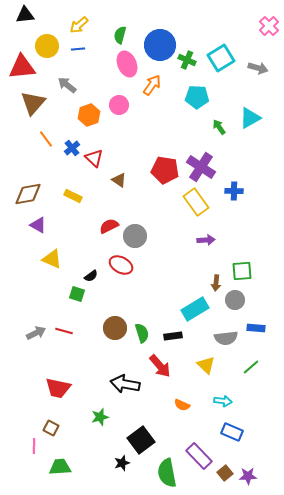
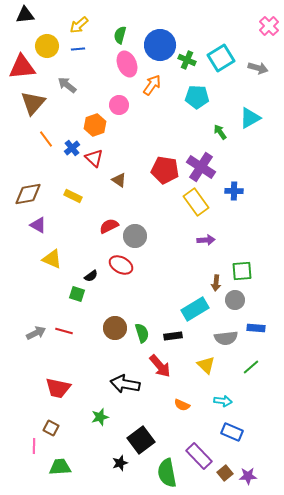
orange hexagon at (89, 115): moved 6 px right, 10 px down
green arrow at (219, 127): moved 1 px right, 5 px down
black star at (122, 463): moved 2 px left
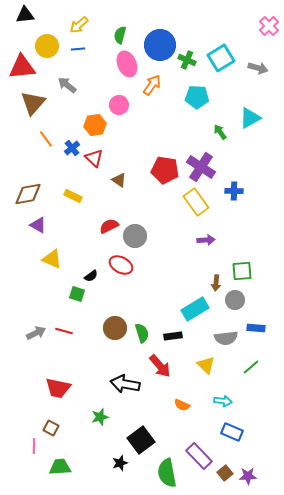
orange hexagon at (95, 125): rotated 10 degrees clockwise
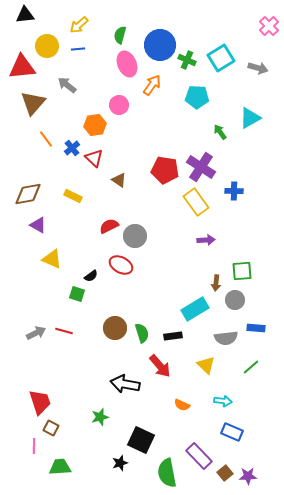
red trapezoid at (58, 388): moved 18 px left, 14 px down; rotated 120 degrees counterclockwise
black square at (141, 440): rotated 28 degrees counterclockwise
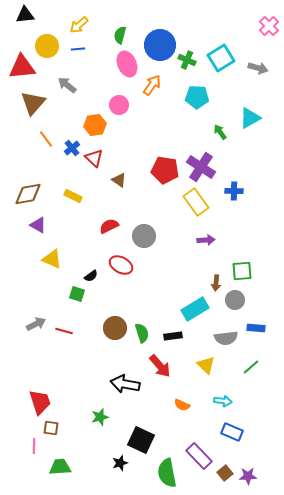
gray circle at (135, 236): moved 9 px right
gray arrow at (36, 333): moved 9 px up
brown square at (51, 428): rotated 21 degrees counterclockwise
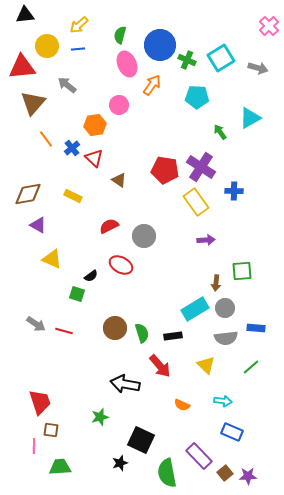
gray circle at (235, 300): moved 10 px left, 8 px down
gray arrow at (36, 324): rotated 60 degrees clockwise
brown square at (51, 428): moved 2 px down
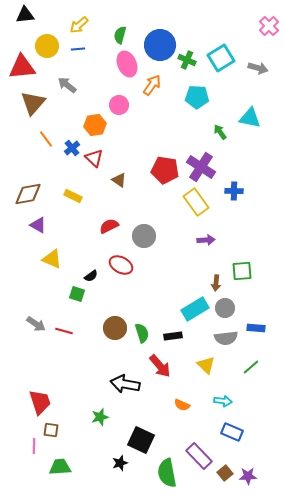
cyan triangle at (250, 118): rotated 40 degrees clockwise
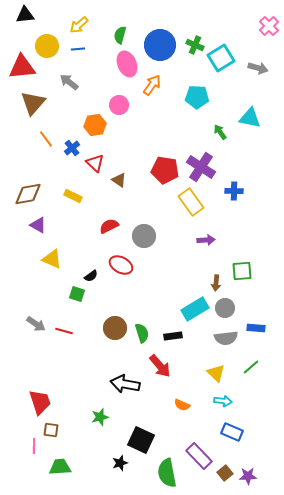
green cross at (187, 60): moved 8 px right, 15 px up
gray arrow at (67, 85): moved 2 px right, 3 px up
red triangle at (94, 158): moved 1 px right, 5 px down
yellow rectangle at (196, 202): moved 5 px left
yellow triangle at (206, 365): moved 10 px right, 8 px down
